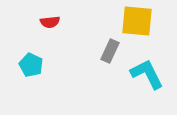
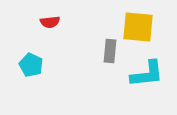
yellow square: moved 1 px right, 6 px down
gray rectangle: rotated 20 degrees counterclockwise
cyan L-shape: rotated 111 degrees clockwise
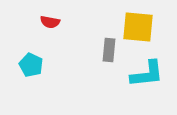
red semicircle: rotated 18 degrees clockwise
gray rectangle: moved 1 px left, 1 px up
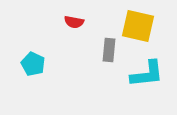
red semicircle: moved 24 px right
yellow square: moved 1 px up; rotated 8 degrees clockwise
cyan pentagon: moved 2 px right, 1 px up
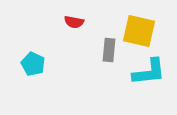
yellow square: moved 1 px right, 5 px down
cyan L-shape: moved 2 px right, 2 px up
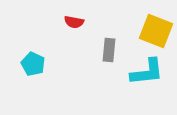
yellow square: moved 17 px right; rotated 8 degrees clockwise
cyan L-shape: moved 2 px left
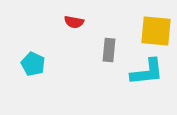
yellow square: rotated 16 degrees counterclockwise
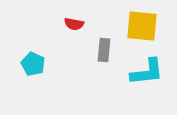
red semicircle: moved 2 px down
yellow square: moved 14 px left, 5 px up
gray rectangle: moved 5 px left
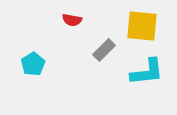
red semicircle: moved 2 px left, 4 px up
gray rectangle: rotated 40 degrees clockwise
cyan pentagon: rotated 15 degrees clockwise
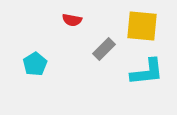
gray rectangle: moved 1 px up
cyan pentagon: moved 2 px right
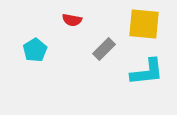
yellow square: moved 2 px right, 2 px up
cyan pentagon: moved 14 px up
